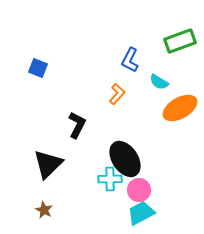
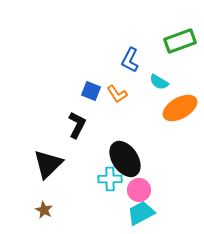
blue square: moved 53 px right, 23 px down
orange L-shape: rotated 105 degrees clockwise
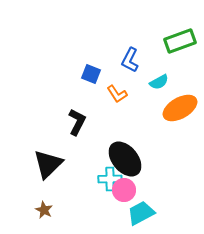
cyan semicircle: rotated 60 degrees counterclockwise
blue square: moved 17 px up
black L-shape: moved 3 px up
black ellipse: rotated 6 degrees counterclockwise
pink circle: moved 15 px left
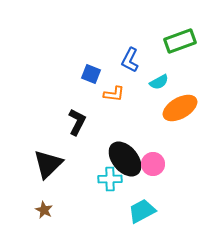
orange L-shape: moved 3 px left; rotated 50 degrees counterclockwise
pink circle: moved 29 px right, 26 px up
cyan trapezoid: moved 1 px right, 2 px up
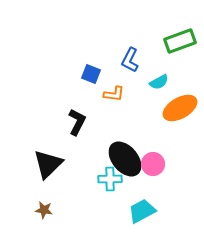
brown star: rotated 18 degrees counterclockwise
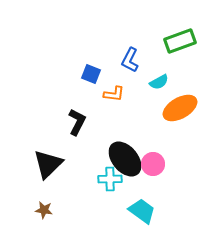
cyan trapezoid: rotated 64 degrees clockwise
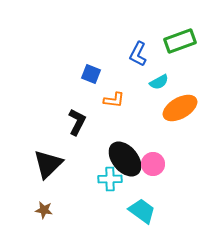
blue L-shape: moved 8 px right, 6 px up
orange L-shape: moved 6 px down
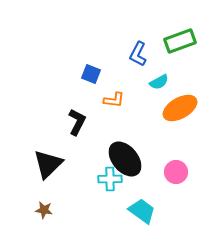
pink circle: moved 23 px right, 8 px down
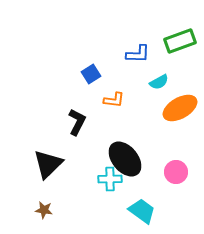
blue L-shape: rotated 115 degrees counterclockwise
blue square: rotated 36 degrees clockwise
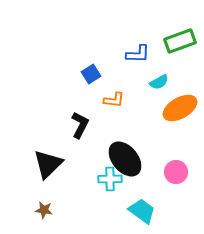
black L-shape: moved 3 px right, 3 px down
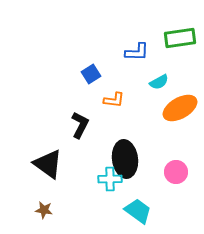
green rectangle: moved 3 px up; rotated 12 degrees clockwise
blue L-shape: moved 1 px left, 2 px up
black ellipse: rotated 33 degrees clockwise
black triangle: rotated 40 degrees counterclockwise
cyan trapezoid: moved 4 px left
